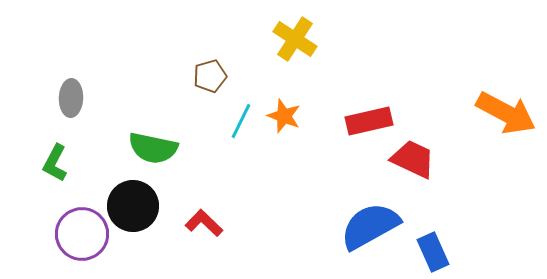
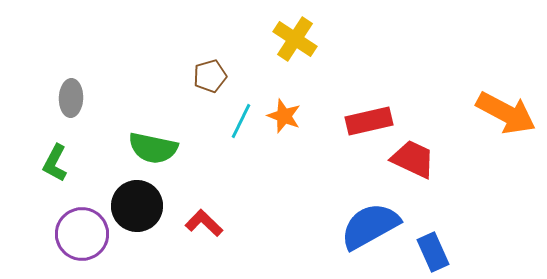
black circle: moved 4 px right
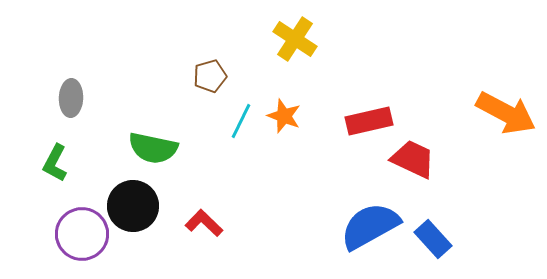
black circle: moved 4 px left
blue rectangle: moved 13 px up; rotated 18 degrees counterclockwise
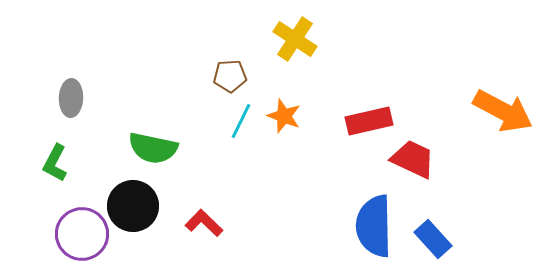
brown pentagon: moved 20 px right; rotated 12 degrees clockwise
orange arrow: moved 3 px left, 2 px up
blue semicircle: moved 4 px right; rotated 62 degrees counterclockwise
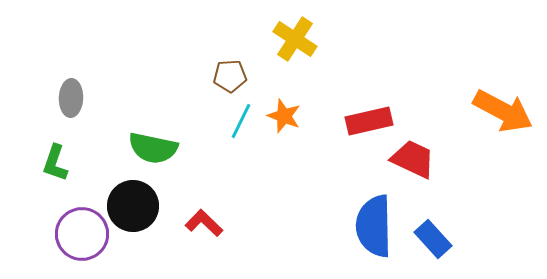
green L-shape: rotated 9 degrees counterclockwise
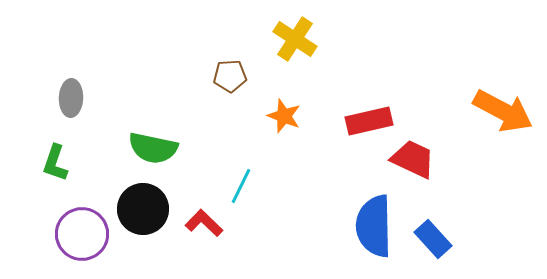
cyan line: moved 65 px down
black circle: moved 10 px right, 3 px down
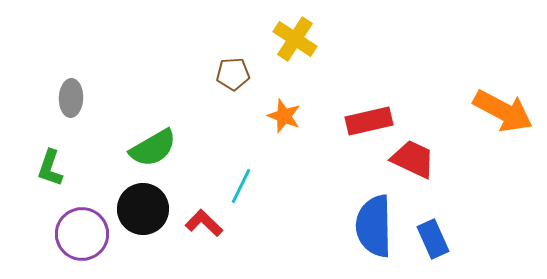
brown pentagon: moved 3 px right, 2 px up
green semicircle: rotated 42 degrees counterclockwise
green L-shape: moved 5 px left, 5 px down
blue rectangle: rotated 18 degrees clockwise
